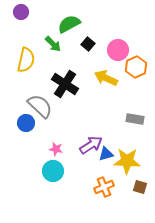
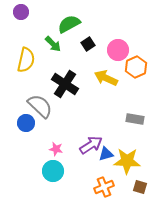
black square: rotated 16 degrees clockwise
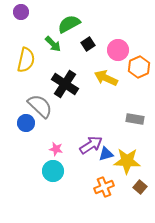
orange hexagon: moved 3 px right
brown square: rotated 24 degrees clockwise
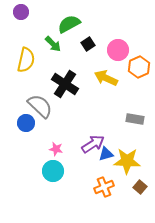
purple arrow: moved 2 px right, 1 px up
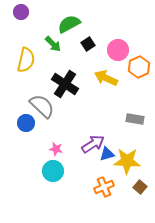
gray semicircle: moved 2 px right
blue triangle: moved 1 px right
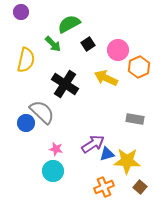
gray semicircle: moved 6 px down
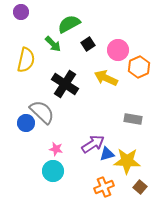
gray rectangle: moved 2 px left
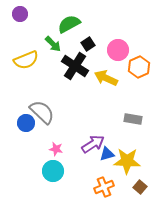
purple circle: moved 1 px left, 2 px down
yellow semicircle: rotated 55 degrees clockwise
black cross: moved 10 px right, 18 px up
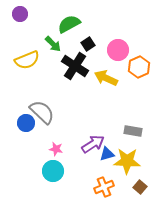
yellow semicircle: moved 1 px right
gray rectangle: moved 12 px down
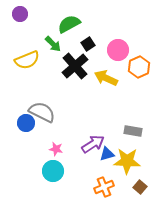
black cross: rotated 16 degrees clockwise
gray semicircle: rotated 16 degrees counterclockwise
